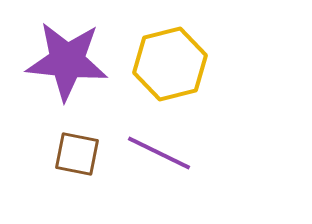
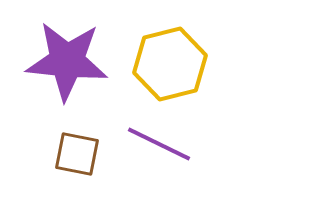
purple line: moved 9 px up
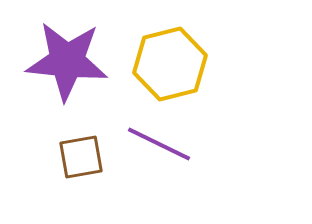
brown square: moved 4 px right, 3 px down; rotated 21 degrees counterclockwise
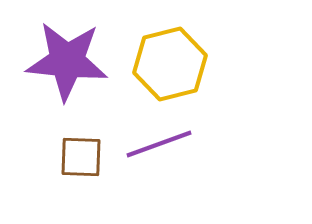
purple line: rotated 46 degrees counterclockwise
brown square: rotated 12 degrees clockwise
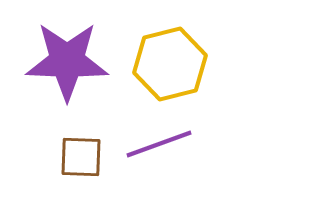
purple star: rotated 4 degrees counterclockwise
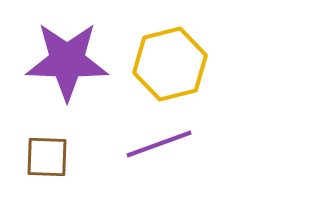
brown square: moved 34 px left
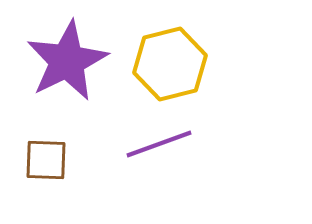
purple star: rotated 28 degrees counterclockwise
brown square: moved 1 px left, 3 px down
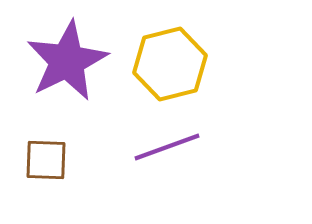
purple line: moved 8 px right, 3 px down
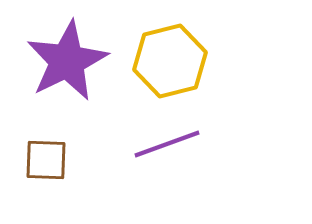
yellow hexagon: moved 3 px up
purple line: moved 3 px up
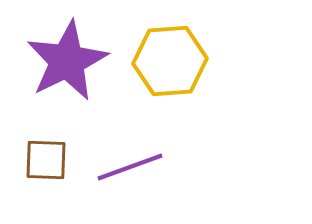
yellow hexagon: rotated 10 degrees clockwise
purple line: moved 37 px left, 23 px down
